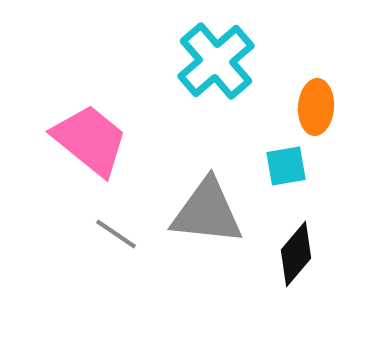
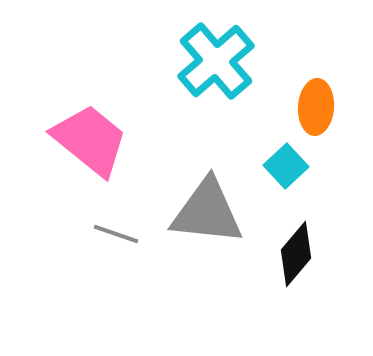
cyan square: rotated 33 degrees counterclockwise
gray line: rotated 15 degrees counterclockwise
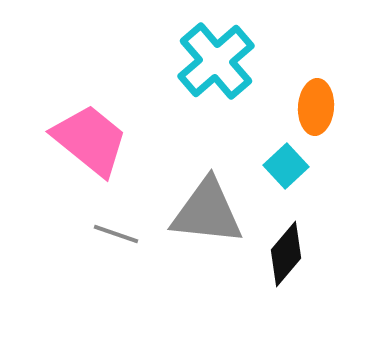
black diamond: moved 10 px left
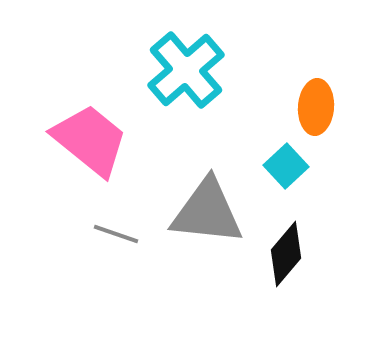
cyan cross: moved 30 px left, 9 px down
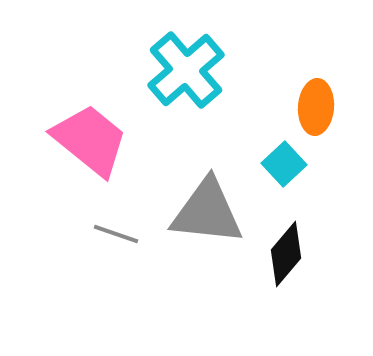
cyan square: moved 2 px left, 2 px up
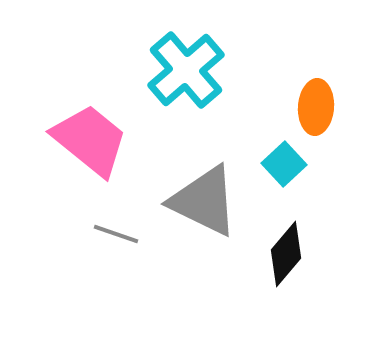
gray triangle: moved 3 px left, 11 px up; rotated 20 degrees clockwise
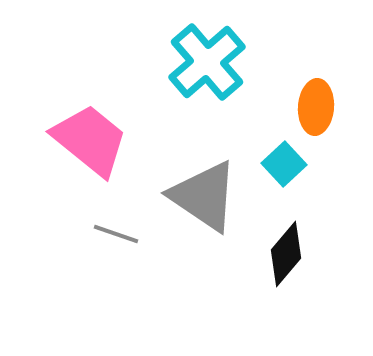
cyan cross: moved 21 px right, 8 px up
gray triangle: moved 5 px up; rotated 8 degrees clockwise
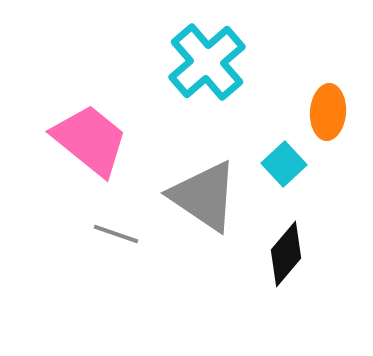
orange ellipse: moved 12 px right, 5 px down
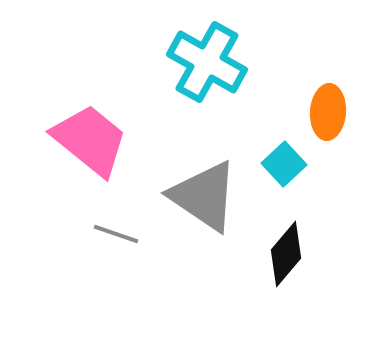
cyan cross: rotated 20 degrees counterclockwise
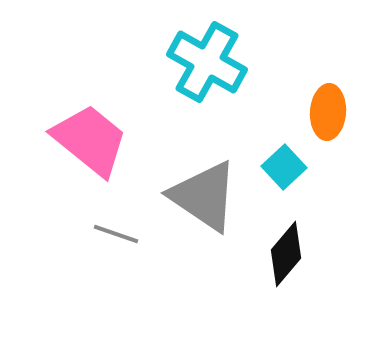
cyan square: moved 3 px down
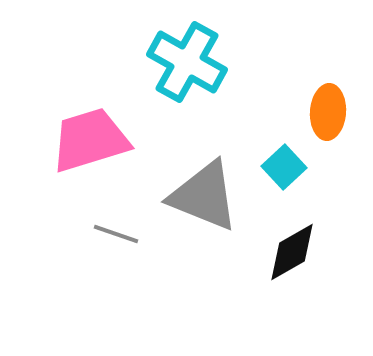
cyan cross: moved 20 px left
pink trapezoid: rotated 56 degrees counterclockwise
gray triangle: rotated 12 degrees counterclockwise
black diamond: moved 6 px right, 2 px up; rotated 20 degrees clockwise
